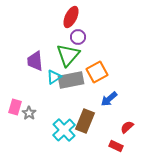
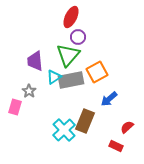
gray star: moved 22 px up
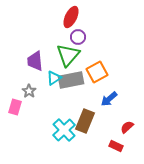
cyan triangle: moved 1 px down
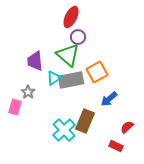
green triangle: rotated 30 degrees counterclockwise
gray star: moved 1 px left, 1 px down
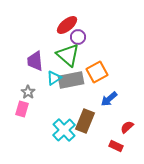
red ellipse: moved 4 px left, 8 px down; rotated 25 degrees clockwise
pink rectangle: moved 7 px right, 2 px down
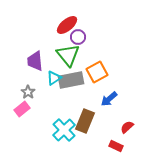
green triangle: rotated 10 degrees clockwise
pink rectangle: rotated 35 degrees clockwise
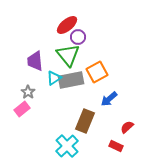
cyan cross: moved 3 px right, 16 px down
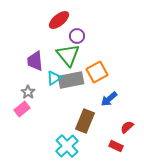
red ellipse: moved 8 px left, 5 px up
purple circle: moved 1 px left, 1 px up
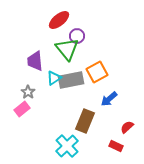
green triangle: moved 1 px left, 6 px up
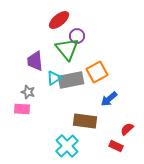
gray star: rotated 16 degrees counterclockwise
pink rectangle: rotated 42 degrees clockwise
brown rectangle: rotated 75 degrees clockwise
red semicircle: moved 2 px down
